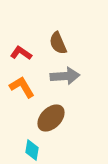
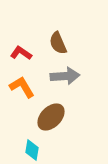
brown ellipse: moved 1 px up
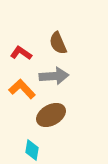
gray arrow: moved 11 px left
orange L-shape: moved 2 px down; rotated 12 degrees counterclockwise
brown ellipse: moved 2 px up; rotated 16 degrees clockwise
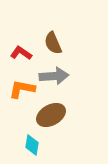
brown semicircle: moved 5 px left
orange L-shape: rotated 36 degrees counterclockwise
cyan diamond: moved 5 px up
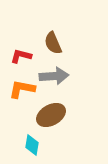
red L-shape: moved 3 px down; rotated 20 degrees counterclockwise
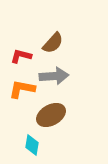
brown semicircle: rotated 115 degrees counterclockwise
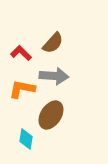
red L-shape: moved 3 px up; rotated 30 degrees clockwise
gray arrow: rotated 8 degrees clockwise
brown ellipse: rotated 28 degrees counterclockwise
cyan diamond: moved 6 px left, 6 px up
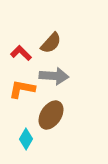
brown semicircle: moved 2 px left
cyan diamond: rotated 20 degrees clockwise
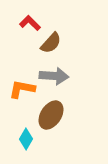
red L-shape: moved 9 px right, 30 px up
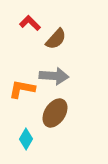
brown semicircle: moved 5 px right, 4 px up
brown ellipse: moved 4 px right, 2 px up
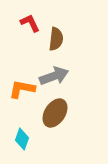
red L-shape: rotated 20 degrees clockwise
brown semicircle: rotated 35 degrees counterclockwise
gray arrow: rotated 24 degrees counterclockwise
cyan diamond: moved 4 px left; rotated 10 degrees counterclockwise
